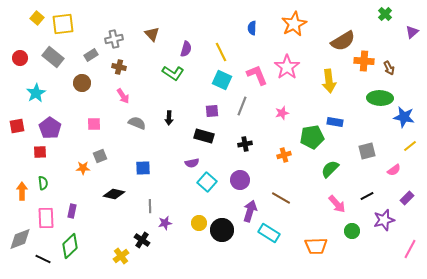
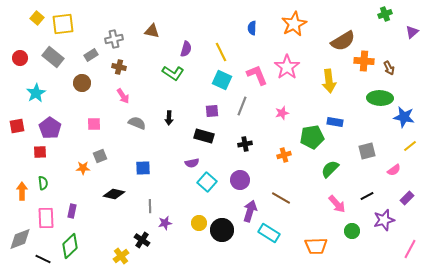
green cross at (385, 14): rotated 24 degrees clockwise
brown triangle at (152, 34): moved 3 px up; rotated 35 degrees counterclockwise
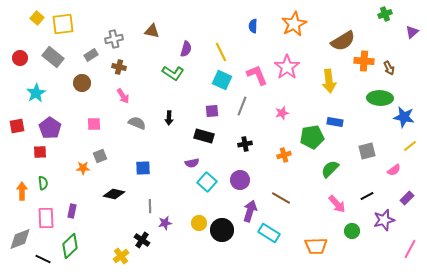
blue semicircle at (252, 28): moved 1 px right, 2 px up
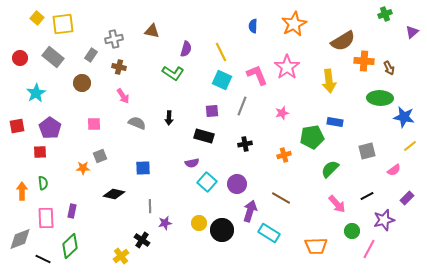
gray rectangle at (91, 55): rotated 24 degrees counterclockwise
purple circle at (240, 180): moved 3 px left, 4 px down
pink line at (410, 249): moved 41 px left
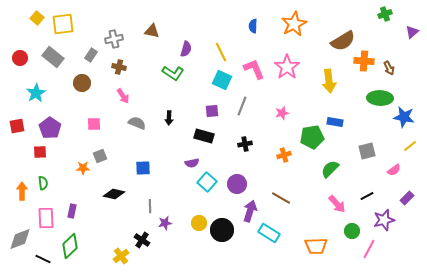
pink L-shape at (257, 75): moved 3 px left, 6 px up
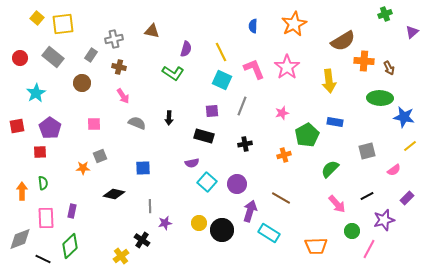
green pentagon at (312, 137): moved 5 px left, 2 px up; rotated 20 degrees counterclockwise
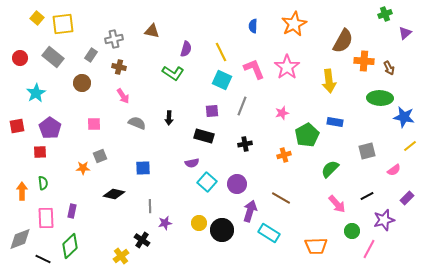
purple triangle at (412, 32): moved 7 px left, 1 px down
brown semicircle at (343, 41): rotated 30 degrees counterclockwise
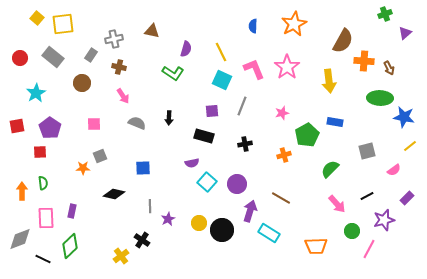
purple star at (165, 223): moved 3 px right, 4 px up; rotated 16 degrees counterclockwise
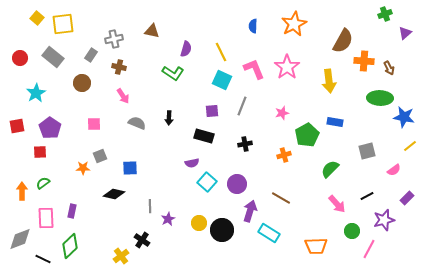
blue square at (143, 168): moved 13 px left
green semicircle at (43, 183): rotated 120 degrees counterclockwise
